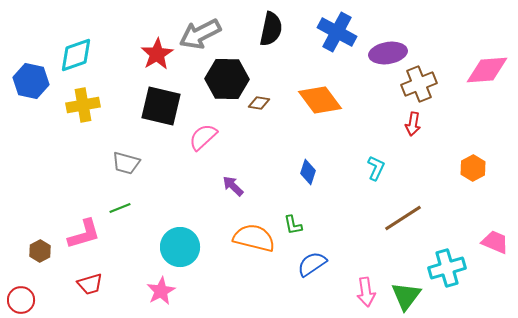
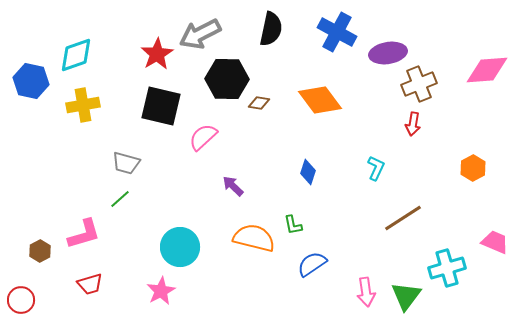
green line: moved 9 px up; rotated 20 degrees counterclockwise
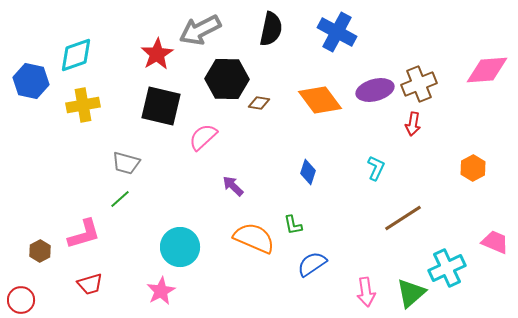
gray arrow: moved 4 px up
purple ellipse: moved 13 px left, 37 px down; rotated 6 degrees counterclockwise
orange semicircle: rotated 9 degrees clockwise
cyan cross: rotated 9 degrees counterclockwise
green triangle: moved 5 px right, 3 px up; rotated 12 degrees clockwise
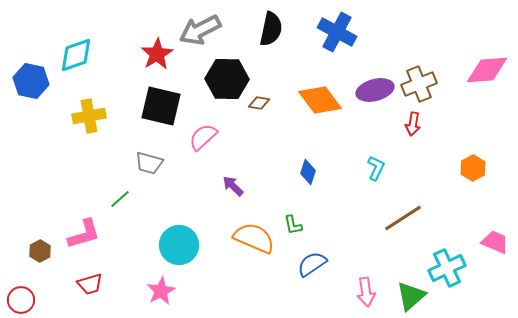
yellow cross: moved 6 px right, 11 px down
gray trapezoid: moved 23 px right
cyan circle: moved 1 px left, 2 px up
green triangle: moved 3 px down
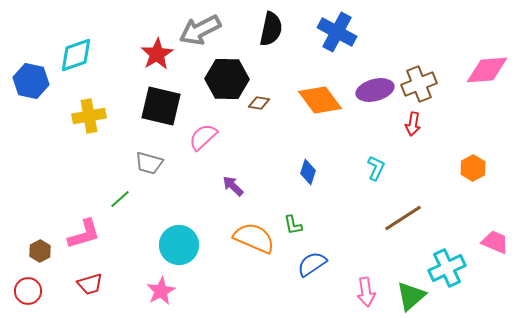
red circle: moved 7 px right, 9 px up
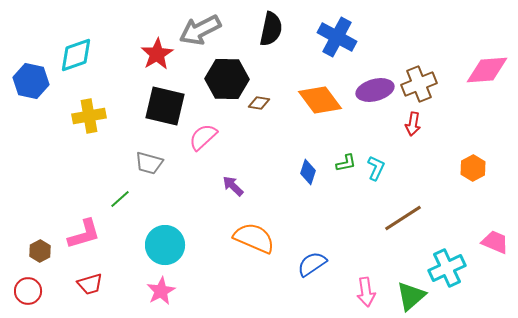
blue cross: moved 5 px down
black square: moved 4 px right
green L-shape: moved 53 px right, 62 px up; rotated 90 degrees counterclockwise
cyan circle: moved 14 px left
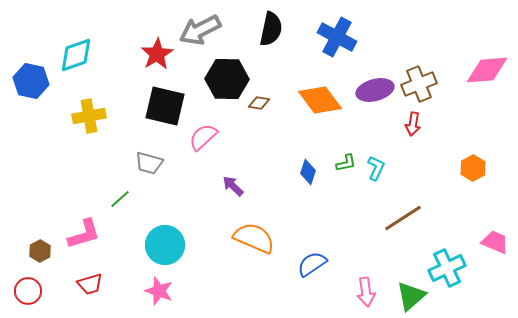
pink star: moved 2 px left; rotated 24 degrees counterclockwise
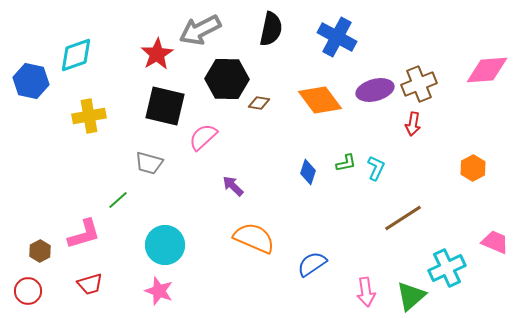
green line: moved 2 px left, 1 px down
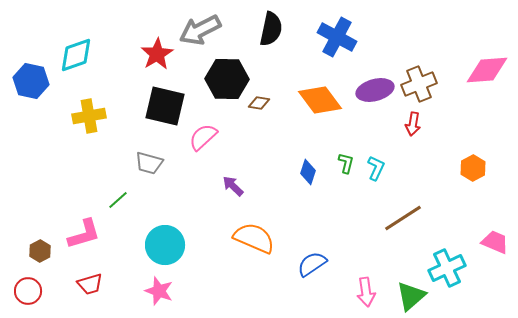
green L-shape: rotated 65 degrees counterclockwise
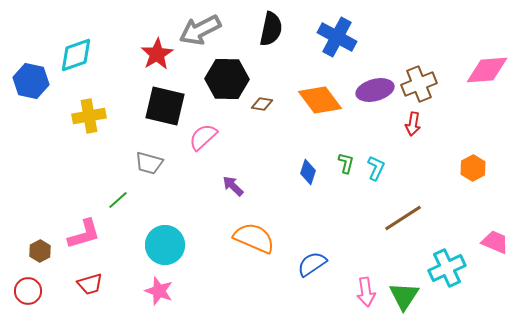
brown diamond: moved 3 px right, 1 px down
green triangle: moved 7 px left; rotated 16 degrees counterclockwise
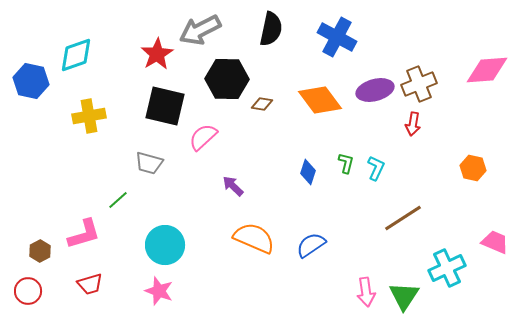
orange hexagon: rotated 20 degrees counterclockwise
blue semicircle: moved 1 px left, 19 px up
